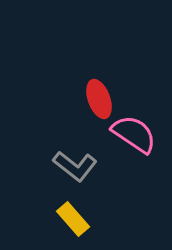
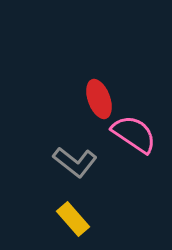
gray L-shape: moved 4 px up
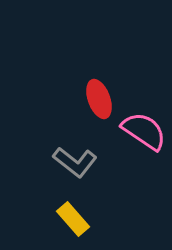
pink semicircle: moved 10 px right, 3 px up
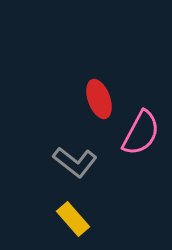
pink semicircle: moved 3 px left, 2 px down; rotated 84 degrees clockwise
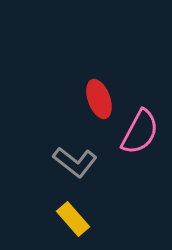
pink semicircle: moved 1 px left, 1 px up
